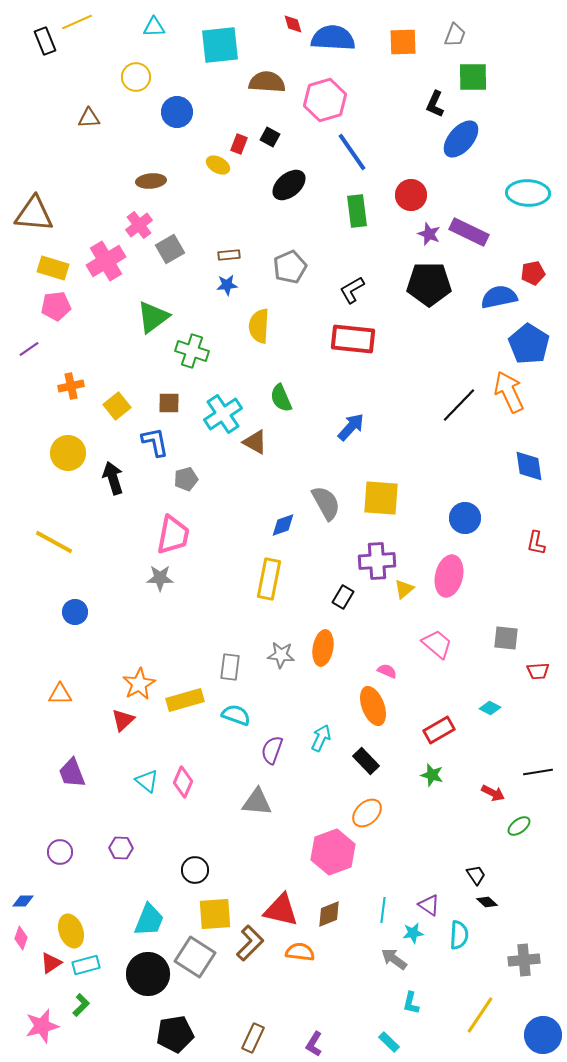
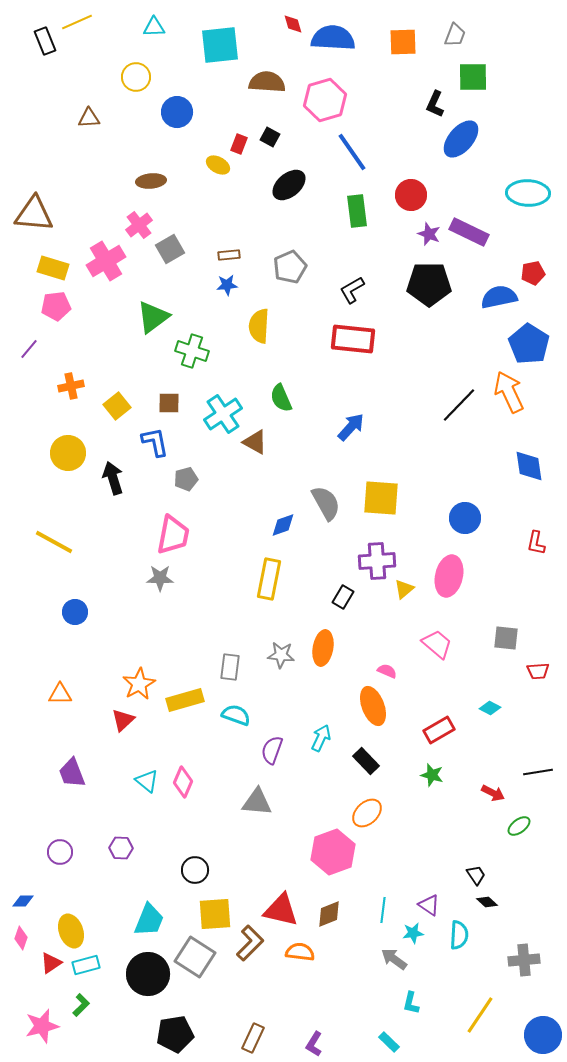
purple line at (29, 349): rotated 15 degrees counterclockwise
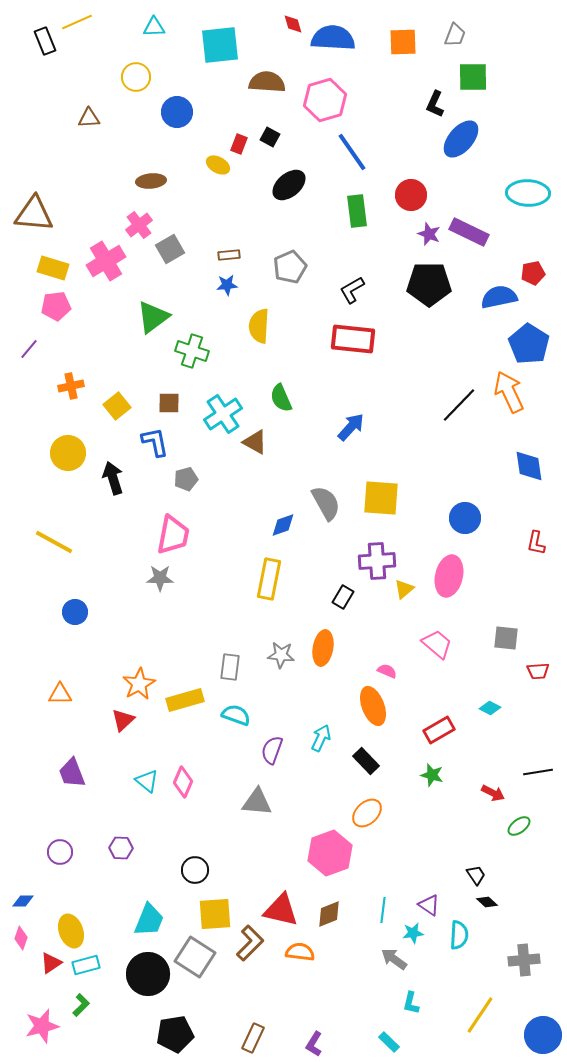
pink hexagon at (333, 852): moved 3 px left, 1 px down
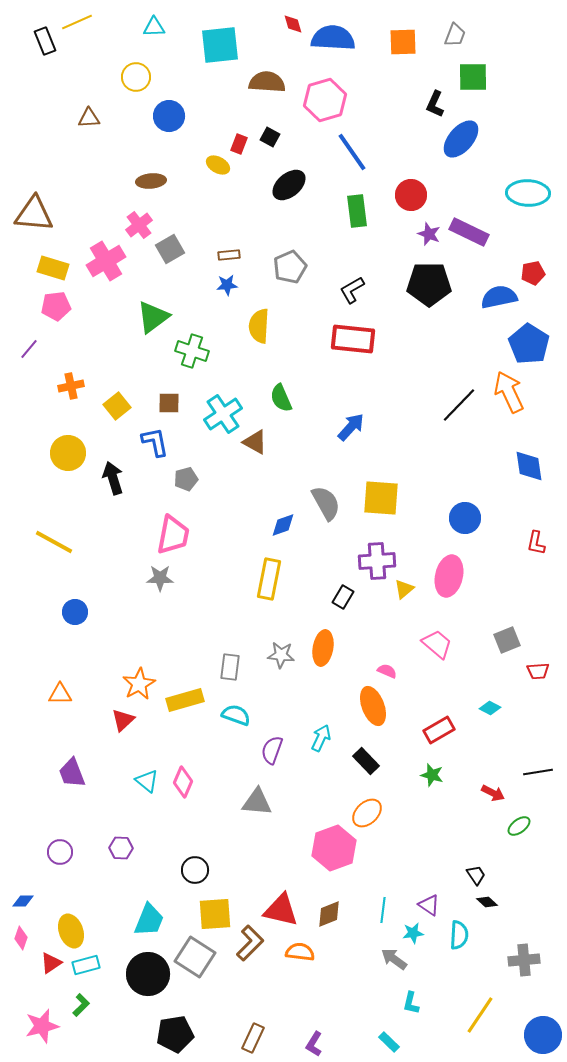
blue circle at (177, 112): moved 8 px left, 4 px down
gray square at (506, 638): moved 1 px right, 2 px down; rotated 28 degrees counterclockwise
pink hexagon at (330, 853): moved 4 px right, 5 px up
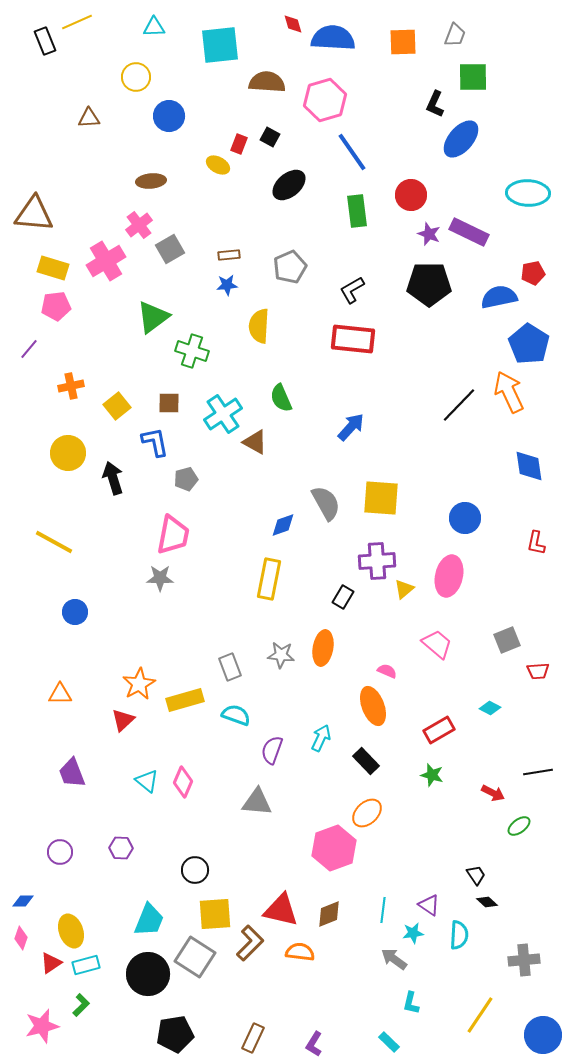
gray rectangle at (230, 667): rotated 28 degrees counterclockwise
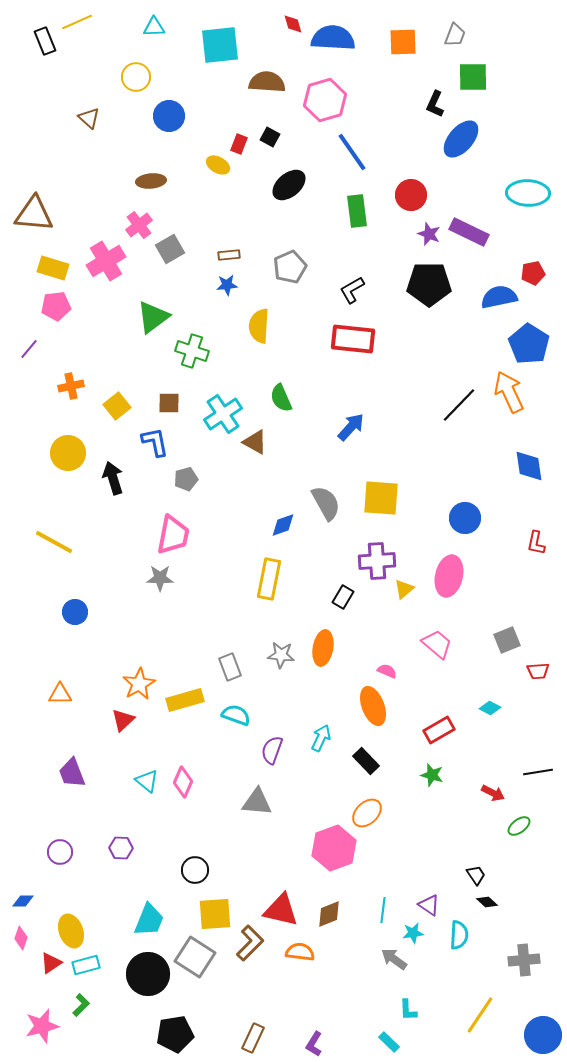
brown triangle at (89, 118): rotated 45 degrees clockwise
cyan L-shape at (411, 1003): moved 3 px left, 7 px down; rotated 15 degrees counterclockwise
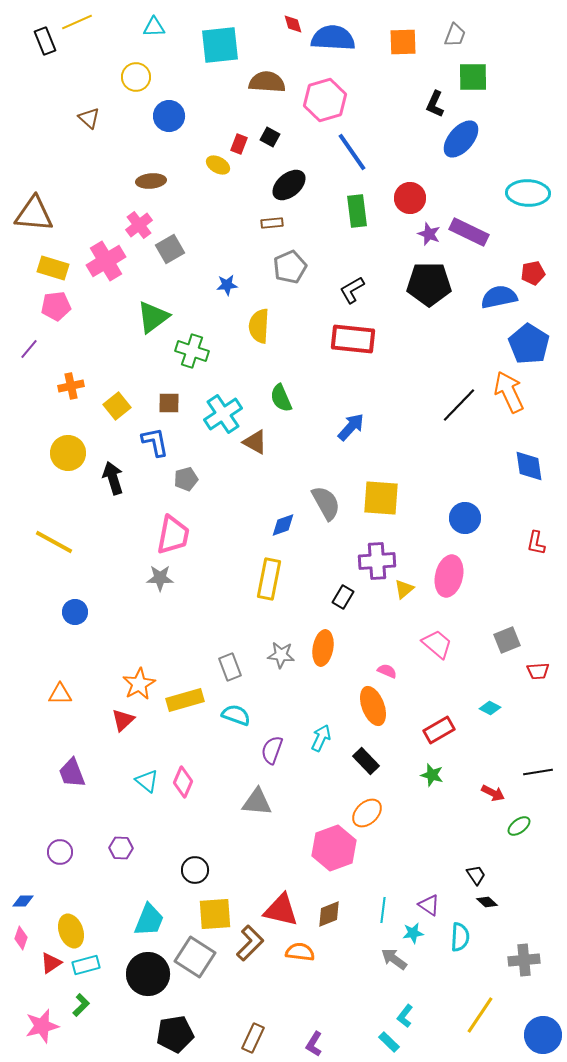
red circle at (411, 195): moved 1 px left, 3 px down
brown rectangle at (229, 255): moved 43 px right, 32 px up
cyan semicircle at (459, 935): moved 1 px right, 2 px down
cyan L-shape at (408, 1010): moved 3 px left, 6 px down; rotated 40 degrees clockwise
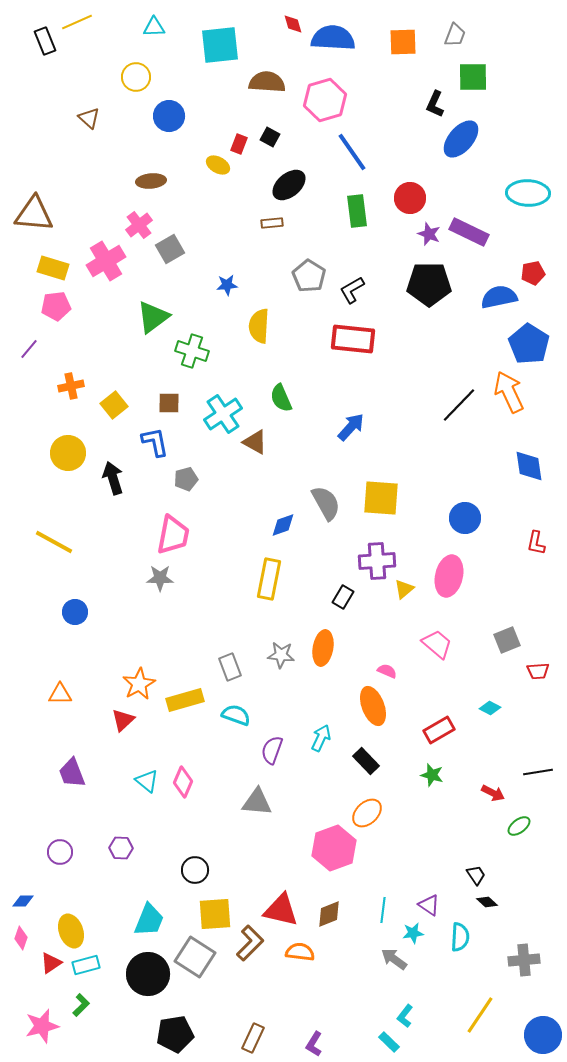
gray pentagon at (290, 267): moved 19 px right, 9 px down; rotated 16 degrees counterclockwise
yellow square at (117, 406): moved 3 px left, 1 px up
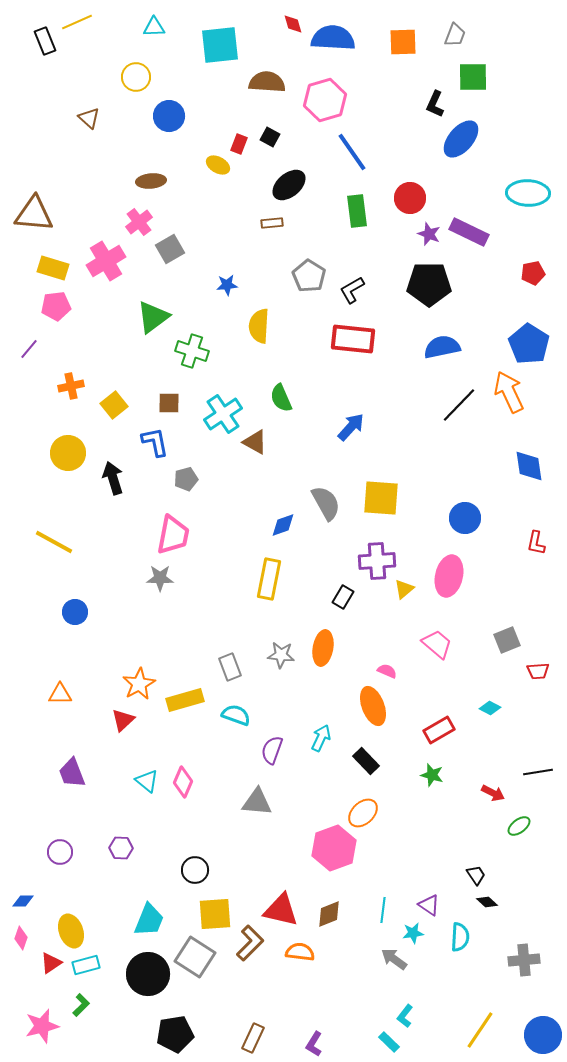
pink cross at (139, 225): moved 3 px up
blue semicircle at (499, 297): moved 57 px left, 50 px down
orange ellipse at (367, 813): moved 4 px left
yellow line at (480, 1015): moved 15 px down
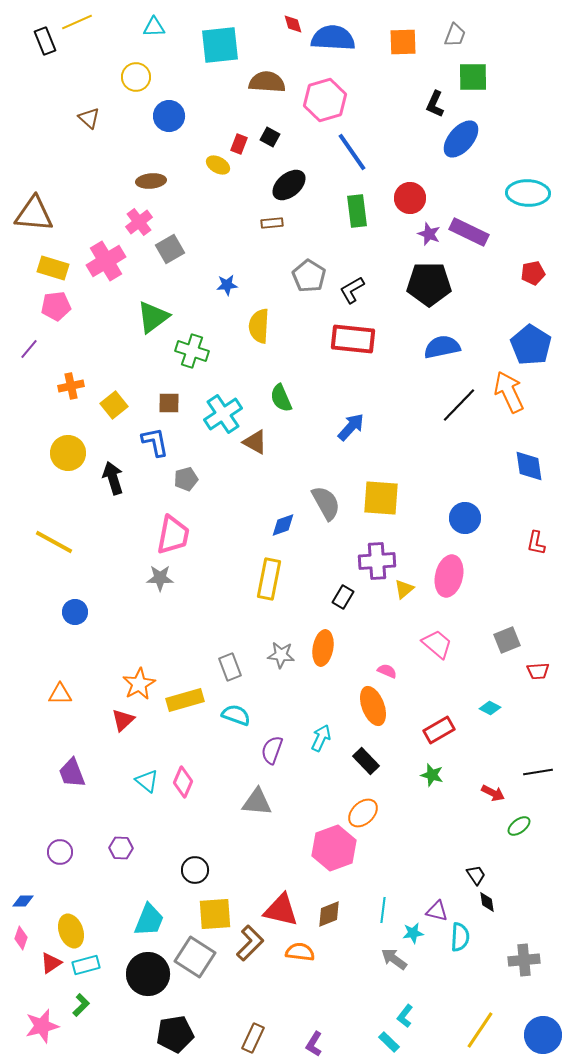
blue pentagon at (529, 344): moved 2 px right, 1 px down
black diamond at (487, 902): rotated 40 degrees clockwise
purple triangle at (429, 905): moved 8 px right, 6 px down; rotated 20 degrees counterclockwise
